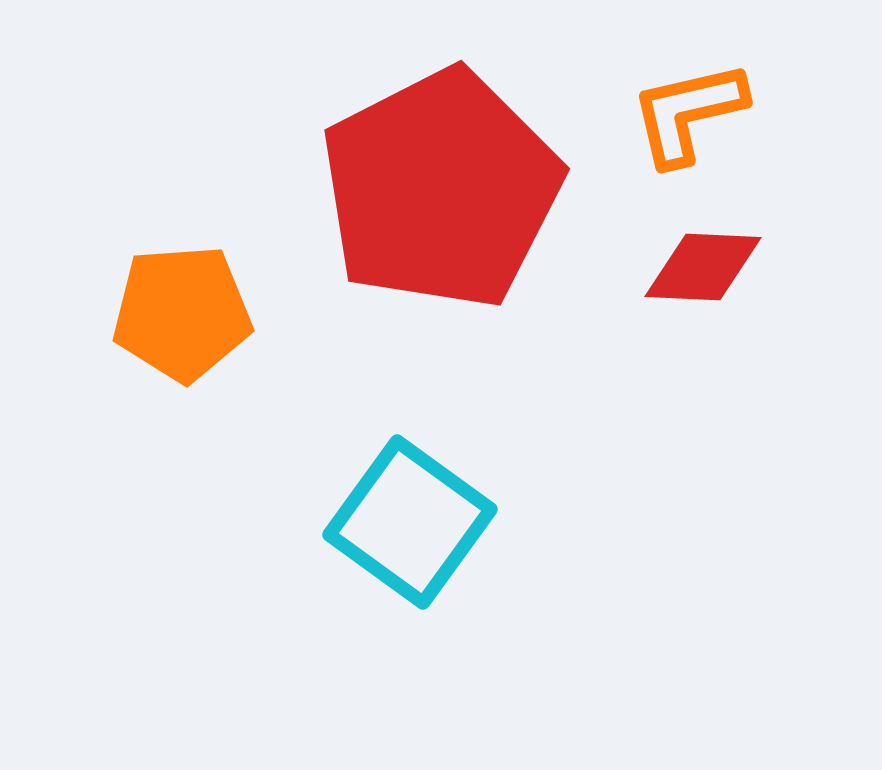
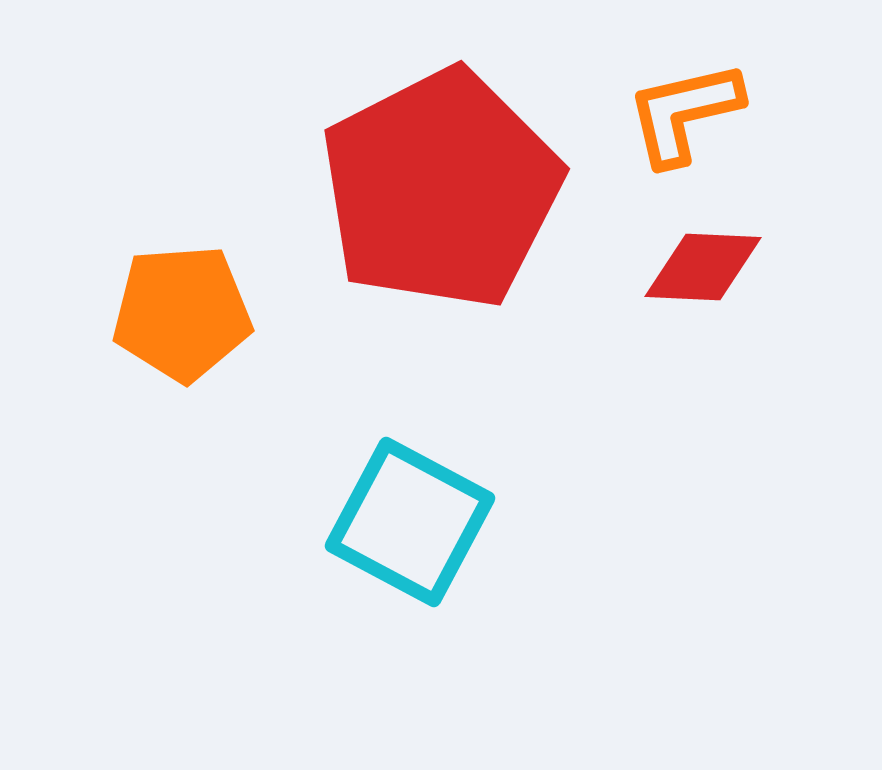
orange L-shape: moved 4 px left
cyan square: rotated 8 degrees counterclockwise
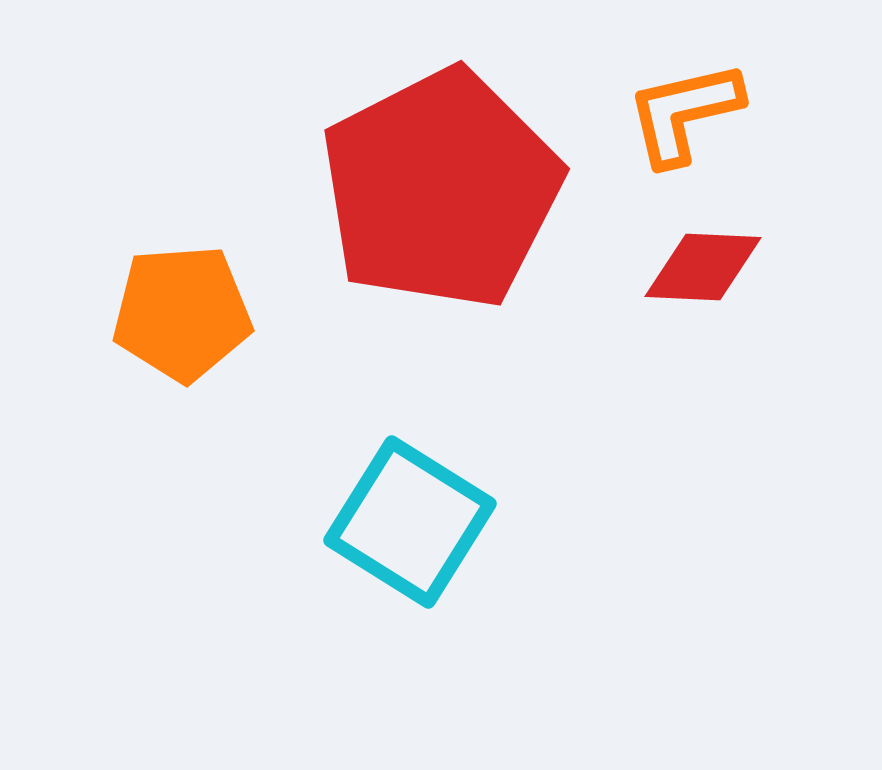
cyan square: rotated 4 degrees clockwise
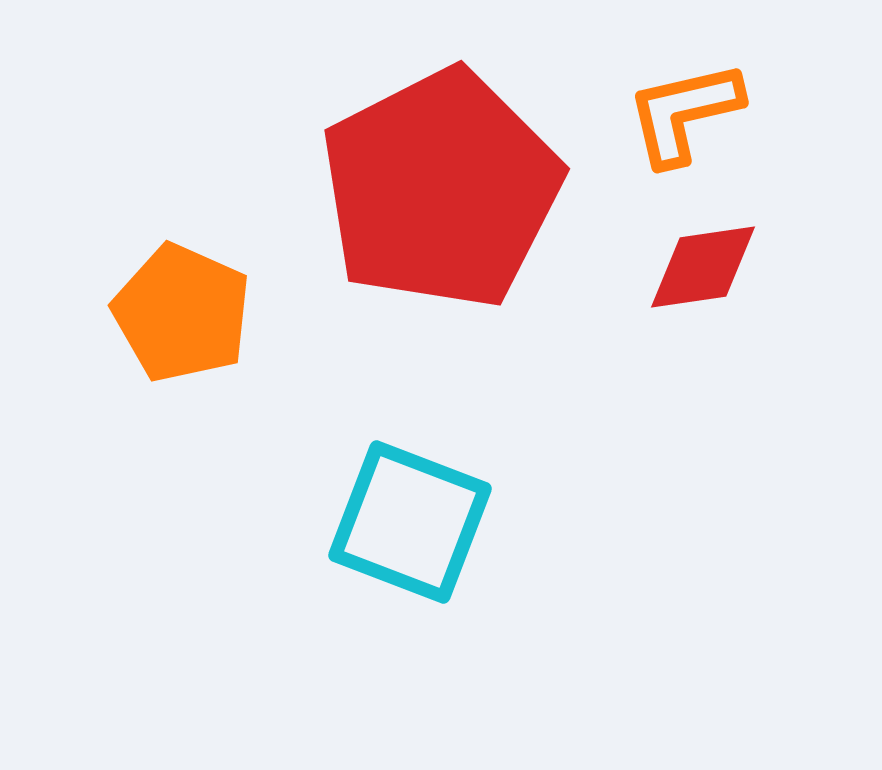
red diamond: rotated 11 degrees counterclockwise
orange pentagon: rotated 28 degrees clockwise
cyan square: rotated 11 degrees counterclockwise
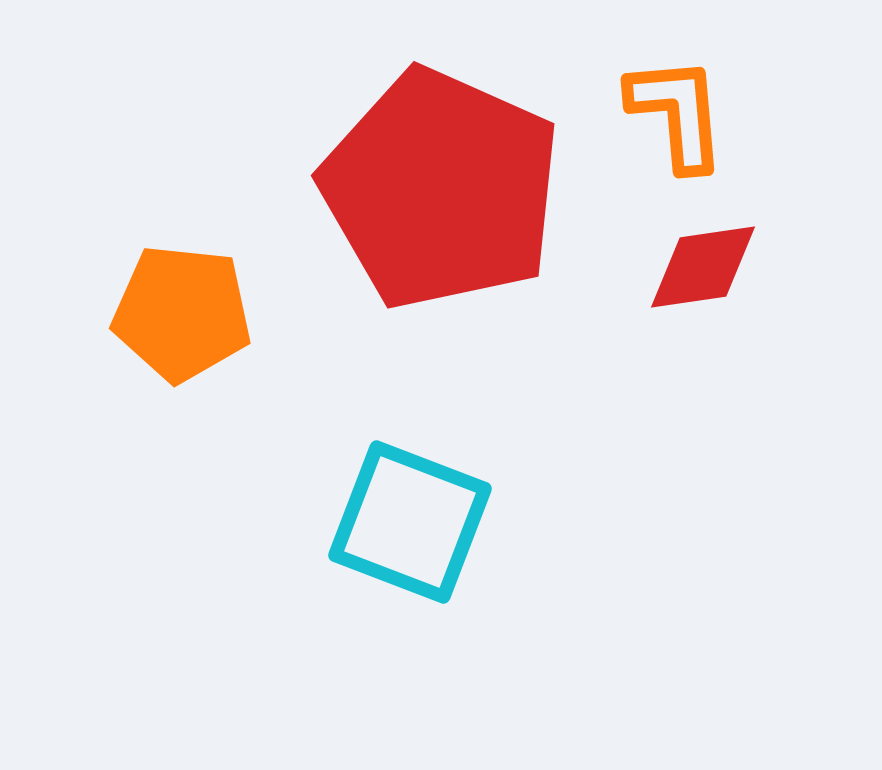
orange L-shape: moved 7 px left; rotated 98 degrees clockwise
red pentagon: rotated 21 degrees counterclockwise
orange pentagon: rotated 18 degrees counterclockwise
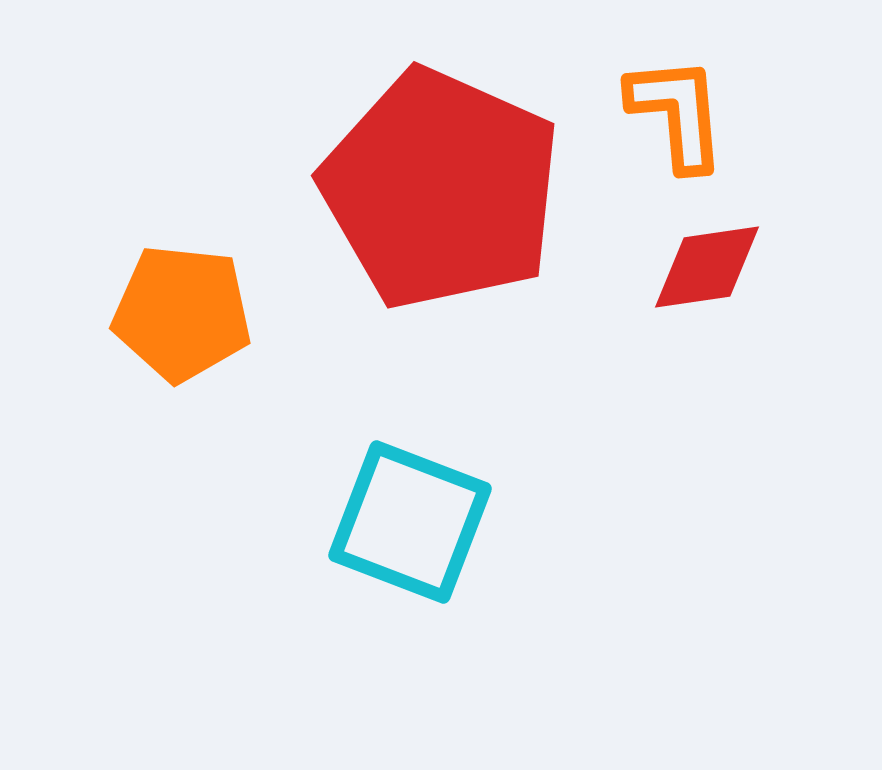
red diamond: moved 4 px right
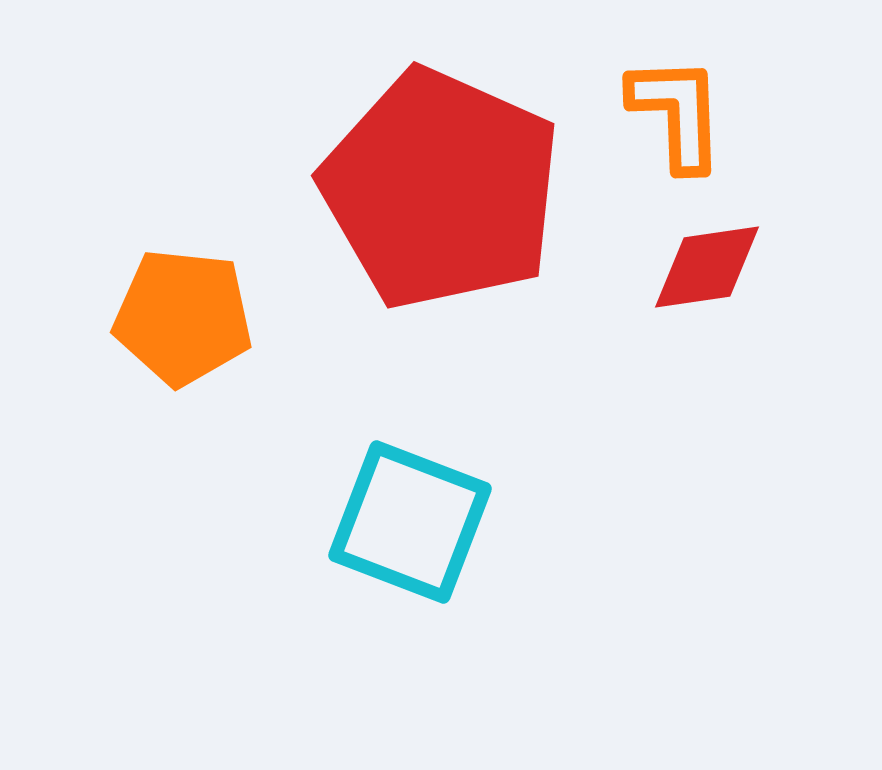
orange L-shape: rotated 3 degrees clockwise
orange pentagon: moved 1 px right, 4 px down
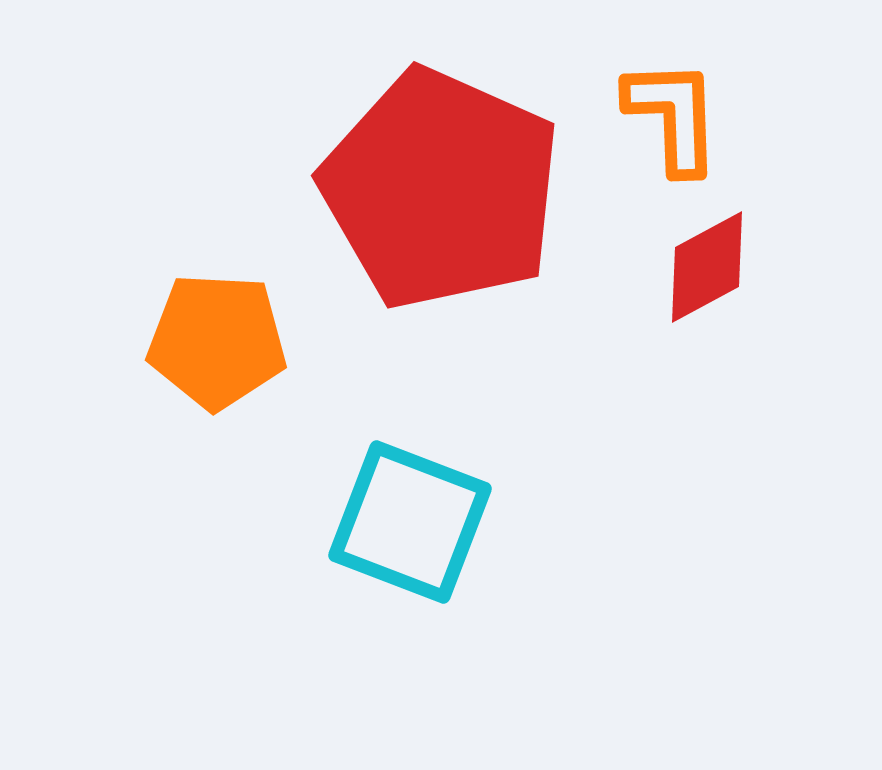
orange L-shape: moved 4 px left, 3 px down
red diamond: rotated 20 degrees counterclockwise
orange pentagon: moved 34 px right, 24 px down; rotated 3 degrees counterclockwise
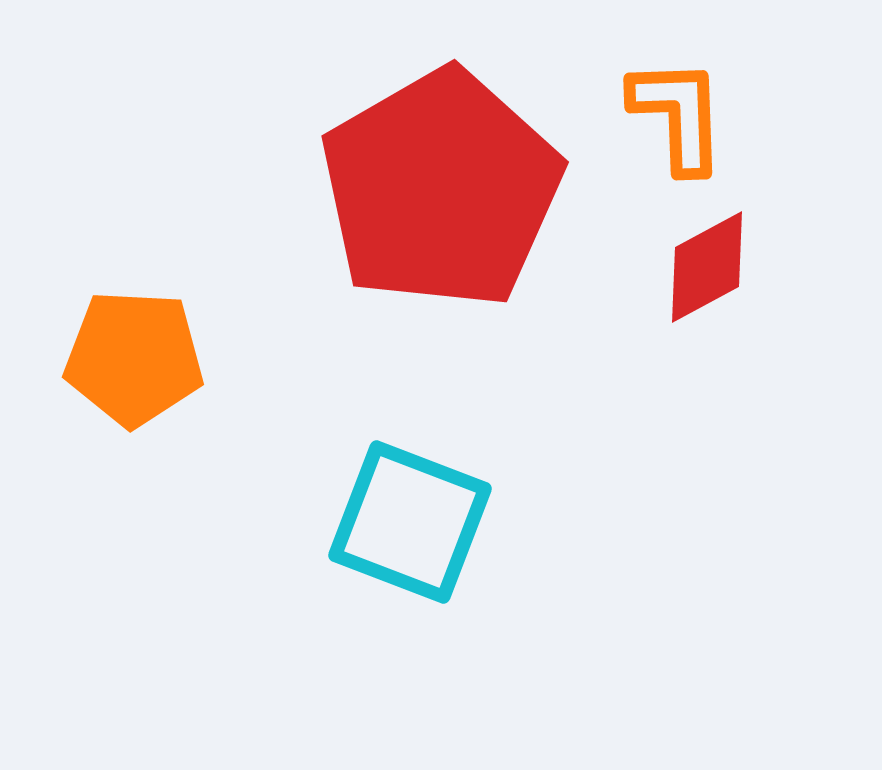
orange L-shape: moved 5 px right, 1 px up
red pentagon: rotated 18 degrees clockwise
orange pentagon: moved 83 px left, 17 px down
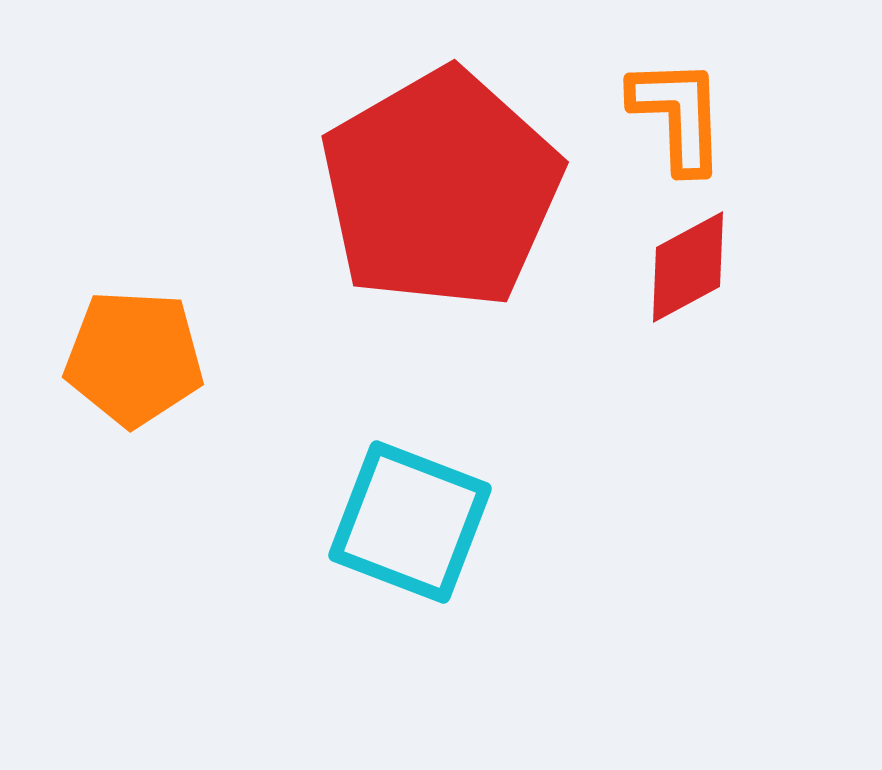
red diamond: moved 19 px left
